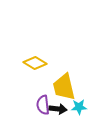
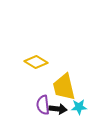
yellow diamond: moved 1 px right, 1 px up
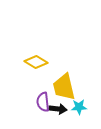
purple semicircle: moved 3 px up
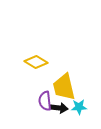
purple semicircle: moved 2 px right, 1 px up
black arrow: moved 1 px right, 1 px up
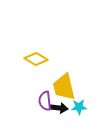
yellow diamond: moved 3 px up
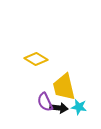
purple semicircle: moved 1 px down; rotated 18 degrees counterclockwise
cyan star: rotated 14 degrees clockwise
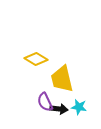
yellow trapezoid: moved 2 px left, 8 px up
black arrow: moved 1 px down
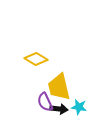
yellow trapezoid: moved 3 px left, 8 px down
